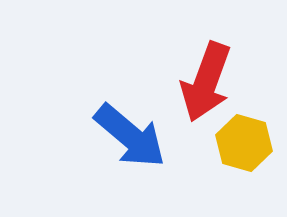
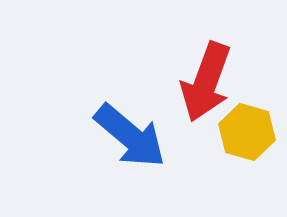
yellow hexagon: moved 3 px right, 11 px up
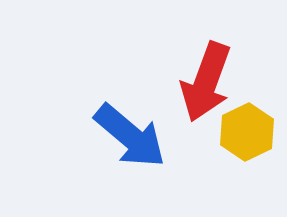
yellow hexagon: rotated 18 degrees clockwise
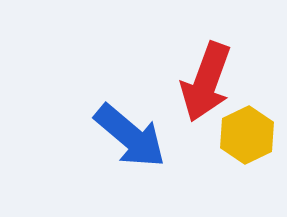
yellow hexagon: moved 3 px down
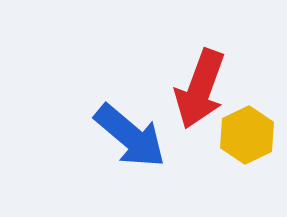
red arrow: moved 6 px left, 7 px down
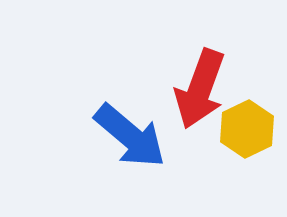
yellow hexagon: moved 6 px up
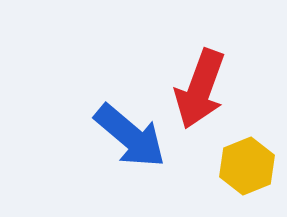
yellow hexagon: moved 37 px down; rotated 4 degrees clockwise
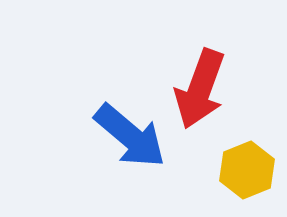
yellow hexagon: moved 4 px down
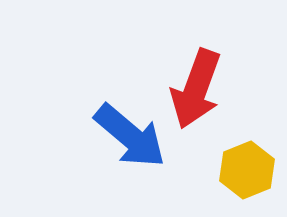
red arrow: moved 4 px left
